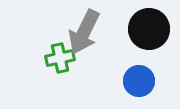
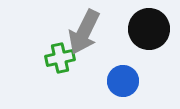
blue circle: moved 16 px left
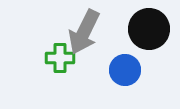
green cross: rotated 12 degrees clockwise
blue circle: moved 2 px right, 11 px up
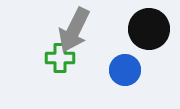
gray arrow: moved 10 px left, 2 px up
